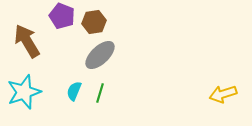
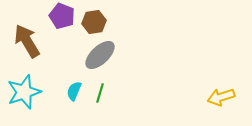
yellow arrow: moved 2 px left, 3 px down
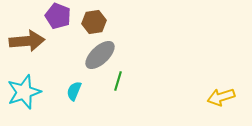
purple pentagon: moved 4 px left
brown arrow: rotated 116 degrees clockwise
green line: moved 18 px right, 12 px up
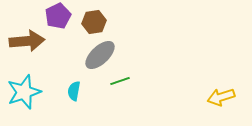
purple pentagon: rotated 25 degrees clockwise
green line: moved 2 px right; rotated 54 degrees clockwise
cyan semicircle: rotated 12 degrees counterclockwise
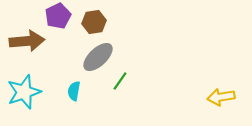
gray ellipse: moved 2 px left, 2 px down
green line: rotated 36 degrees counterclockwise
yellow arrow: rotated 8 degrees clockwise
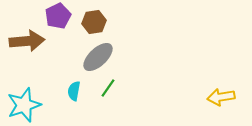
green line: moved 12 px left, 7 px down
cyan star: moved 13 px down
